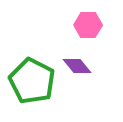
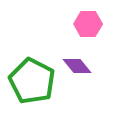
pink hexagon: moved 1 px up
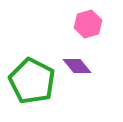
pink hexagon: rotated 16 degrees counterclockwise
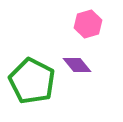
purple diamond: moved 1 px up
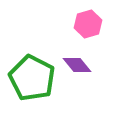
green pentagon: moved 3 px up
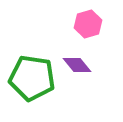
green pentagon: rotated 18 degrees counterclockwise
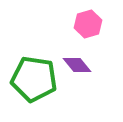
green pentagon: moved 2 px right, 1 px down
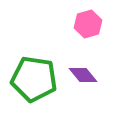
purple diamond: moved 6 px right, 10 px down
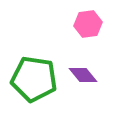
pink hexagon: rotated 8 degrees clockwise
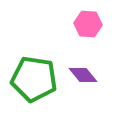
pink hexagon: rotated 12 degrees clockwise
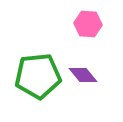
green pentagon: moved 4 px right, 3 px up; rotated 15 degrees counterclockwise
